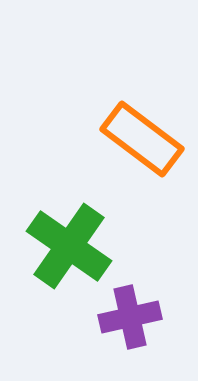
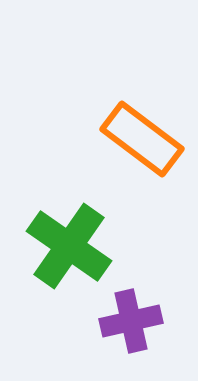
purple cross: moved 1 px right, 4 px down
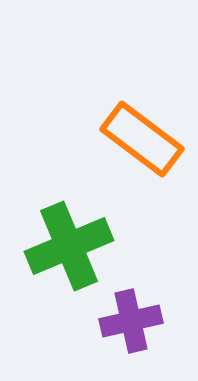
green cross: rotated 32 degrees clockwise
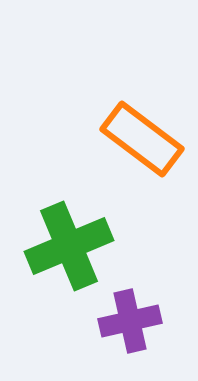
purple cross: moved 1 px left
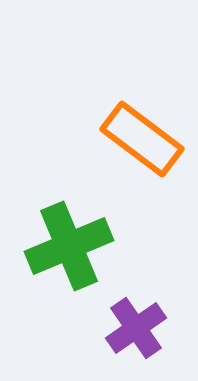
purple cross: moved 6 px right, 7 px down; rotated 22 degrees counterclockwise
